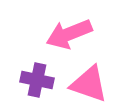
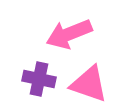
purple cross: moved 2 px right, 1 px up
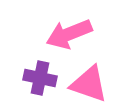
purple cross: moved 1 px right, 1 px up
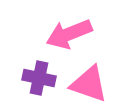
purple cross: moved 1 px left
